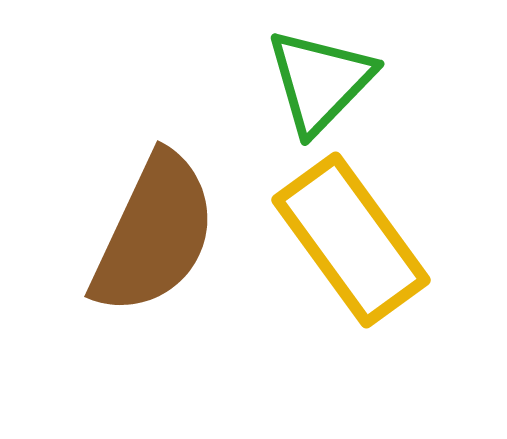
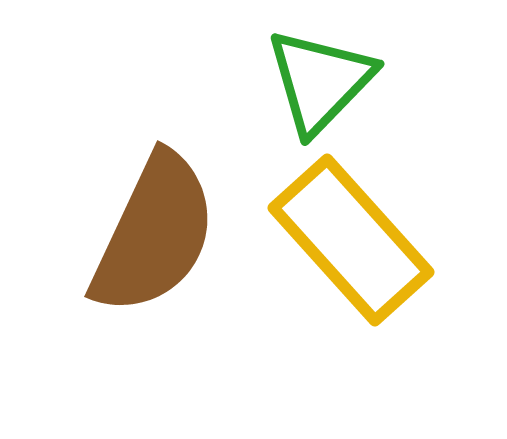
yellow rectangle: rotated 6 degrees counterclockwise
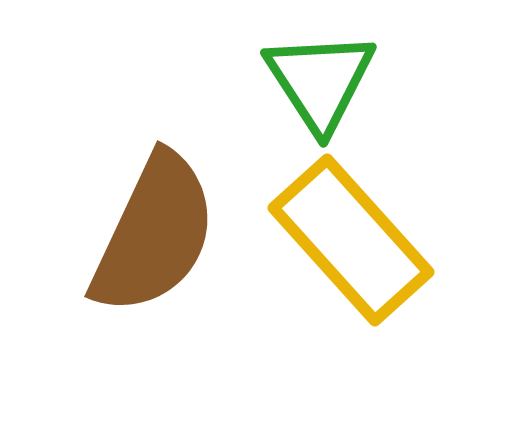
green triangle: rotated 17 degrees counterclockwise
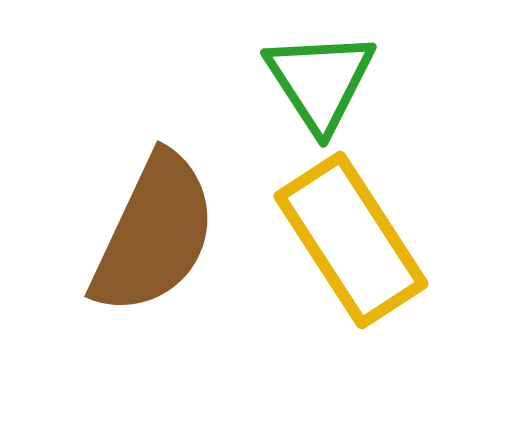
yellow rectangle: rotated 9 degrees clockwise
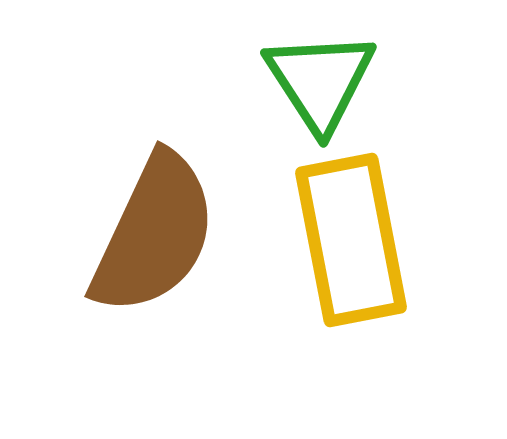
yellow rectangle: rotated 22 degrees clockwise
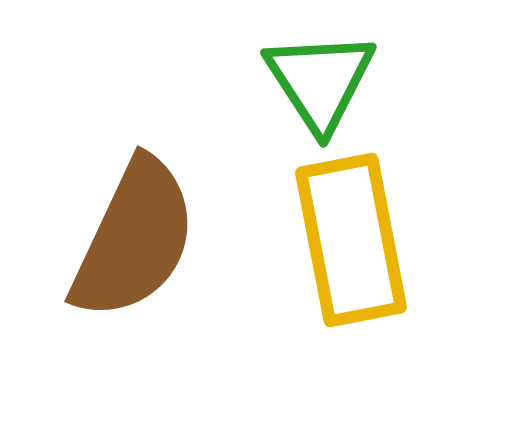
brown semicircle: moved 20 px left, 5 px down
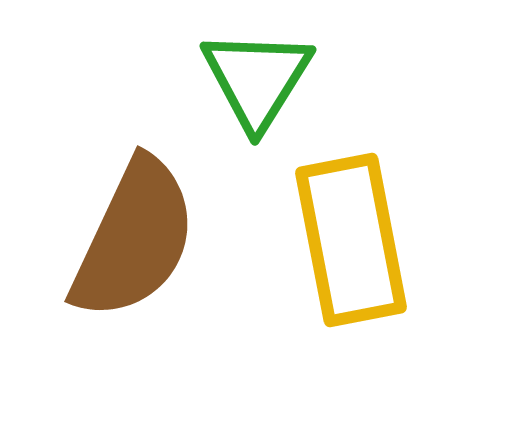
green triangle: moved 63 px left, 2 px up; rotated 5 degrees clockwise
